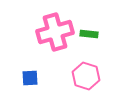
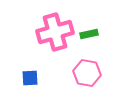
green rectangle: rotated 18 degrees counterclockwise
pink hexagon: moved 1 px right, 3 px up; rotated 8 degrees counterclockwise
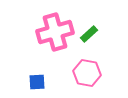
green rectangle: rotated 30 degrees counterclockwise
blue square: moved 7 px right, 4 px down
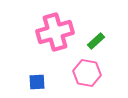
green rectangle: moved 7 px right, 7 px down
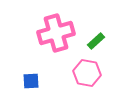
pink cross: moved 1 px right, 1 px down
blue square: moved 6 px left, 1 px up
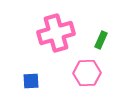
green rectangle: moved 5 px right, 1 px up; rotated 24 degrees counterclockwise
pink hexagon: rotated 12 degrees counterclockwise
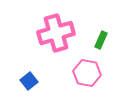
pink hexagon: rotated 12 degrees clockwise
blue square: moved 2 px left; rotated 36 degrees counterclockwise
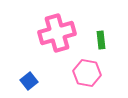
pink cross: moved 1 px right
green rectangle: rotated 30 degrees counterclockwise
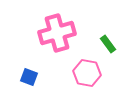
green rectangle: moved 7 px right, 4 px down; rotated 30 degrees counterclockwise
blue square: moved 4 px up; rotated 30 degrees counterclockwise
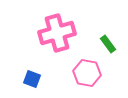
blue square: moved 3 px right, 2 px down
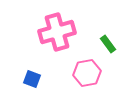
pink cross: moved 1 px up
pink hexagon: rotated 20 degrees counterclockwise
